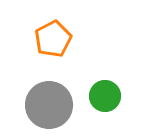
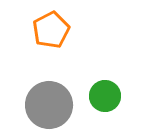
orange pentagon: moved 2 px left, 9 px up
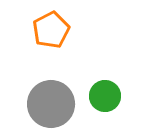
gray circle: moved 2 px right, 1 px up
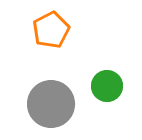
green circle: moved 2 px right, 10 px up
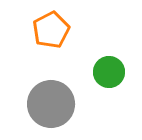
green circle: moved 2 px right, 14 px up
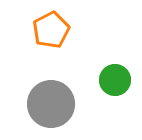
green circle: moved 6 px right, 8 px down
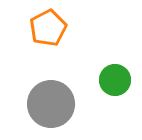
orange pentagon: moved 3 px left, 2 px up
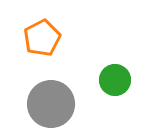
orange pentagon: moved 6 px left, 10 px down
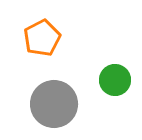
gray circle: moved 3 px right
